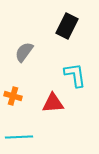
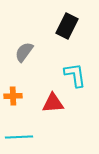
orange cross: rotated 18 degrees counterclockwise
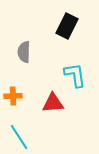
gray semicircle: rotated 35 degrees counterclockwise
cyan line: rotated 60 degrees clockwise
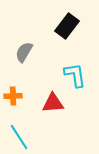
black rectangle: rotated 10 degrees clockwise
gray semicircle: rotated 30 degrees clockwise
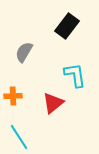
red triangle: rotated 35 degrees counterclockwise
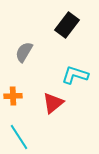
black rectangle: moved 1 px up
cyan L-shape: rotated 64 degrees counterclockwise
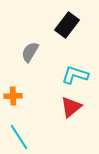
gray semicircle: moved 6 px right
red triangle: moved 18 px right, 4 px down
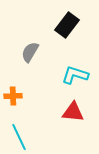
red triangle: moved 2 px right, 5 px down; rotated 45 degrees clockwise
cyan line: rotated 8 degrees clockwise
